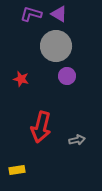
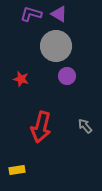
gray arrow: moved 8 px right, 14 px up; rotated 119 degrees counterclockwise
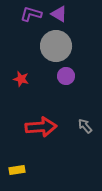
purple circle: moved 1 px left
red arrow: rotated 108 degrees counterclockwise
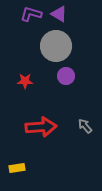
red star: moved 4 px right, 2 px down; rotated 14 degrees counterclockwise
yellow rectangle: moved 2 px up
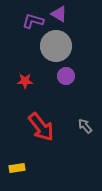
purple L-shape: moved 2 px right, 7 px down
red arrow: rotated 56 degrees clockwise
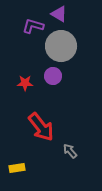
purple L-shape: moved 5 px down
gray circle: moved 5 px right
purple circle: moved 13 px left
red star: moved 2 px down
gray arrow: moved 15 px left, 25 px down
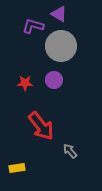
purple circle: moved 1 px right, 4 px down
red arrow: moved 1 px up
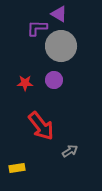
purple L-shape: moved 4 px right, 2 px down; rotated 15 degrees counterclockwise
gray arrow: rotated 98 degrees clockwise
